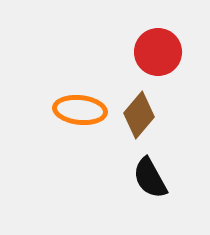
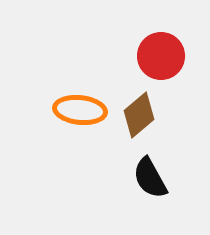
red circle: moved 3 px right, 4 px down
brown diamond: rotated 9 degrees clockwise
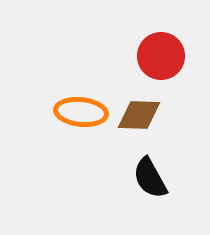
orange ellipse: moved 1 px right, 2 px down
brown diamond: rotated 42 degrees clockwise
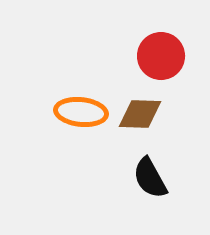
brown diamond: moved 1 px right, 1 px up
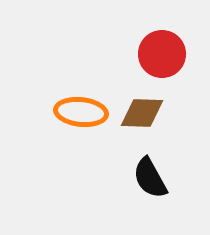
red circle: moved 1 px right, 2 px up
brown diamond: moved 2 px right, 1 px up
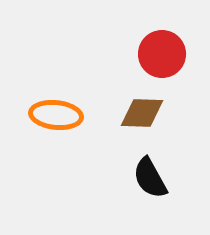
orange ellipse: moved 25 px left, 3 px down
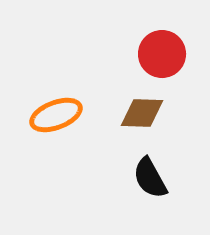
orange ellipse: rotated 27 degrees counterclockwise
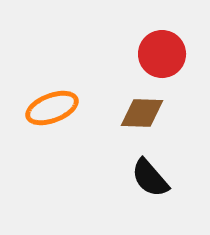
orange ellipse: moved 4 px left, 7 px up
black semicircle: rotated 12 degrees counterclockwise
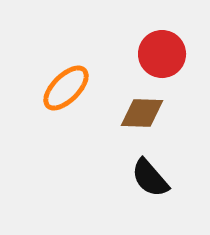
orange ellipse: moved 14 px right, 20 px up; rotated 24 degrees counterclockwise
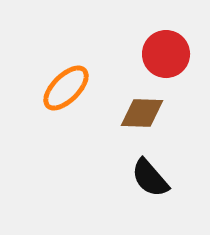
red circle: moved 4 px right
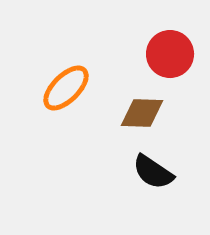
red circle: moved 4 px right
black semicircle: moved 3 px right, 6 px up; rotated 15 degrees counterclockwise
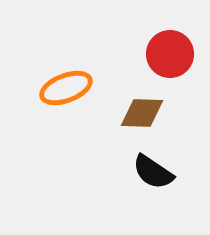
orange ellipse: rotated 24 degrees clockwise
